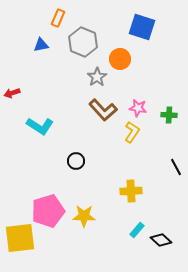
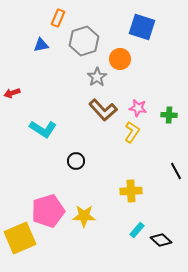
gray hexagon: moved 1 px right, 1 px up; rotated 20 degrees clockwise
cyan L-shape: moved 3 px right, 3 px down
black line: moved 4 px down
yellow square: rotated 16 degrees counterclockwise
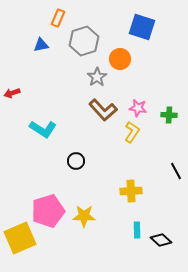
cyan rectangle: rotated 42 degrees counterclockwise
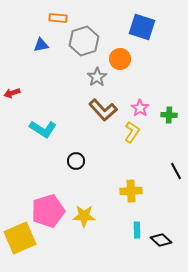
orange rectangle: rotated 72 degrees clockwise
pink star: moved 2 px right; rotated 24 degrees clockwise
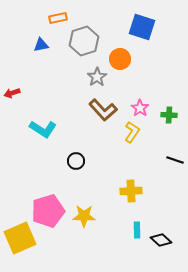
orange rectangle: rotated 18 degrees counterclockwise
black line: moved 1 px left, 11 px up; rotated 42 degrees counterclockwise
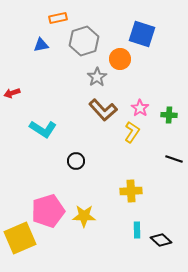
blue square: moved 7 px down
black line: moved 1 px left, 1 px up
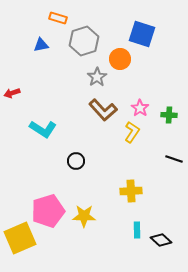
orange rectangle: rotated 30 degrees clockwise
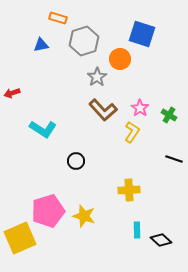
green cross: rotated 28 degrees clockwise
yellow cross: moved 2 px left, 1 px up
yellow star: rotated 15 degrees clockwise
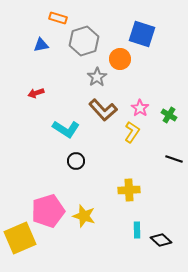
red arrow: moved 24 px right
cyan L-shape: moved 23 px right
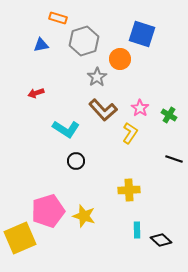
yellow L-shape: moved 2 px left, 1 px down
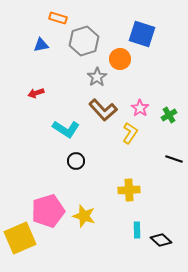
green cross: rotated 28 degrees clockwise
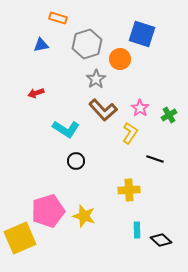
gray hexagon: moved 3 px right, 3 px down
gray star: moved 1 px left, 2 px down
black line: moved 19 px left
